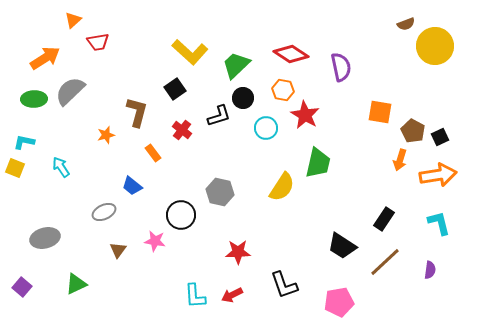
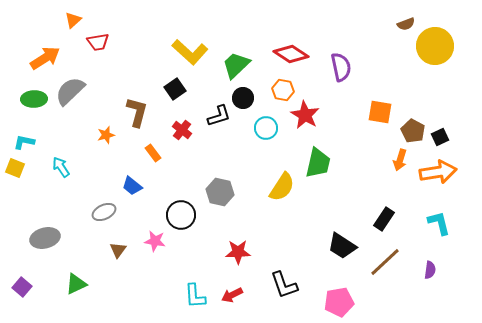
orange arrow at (438, 175): moved 3 px up
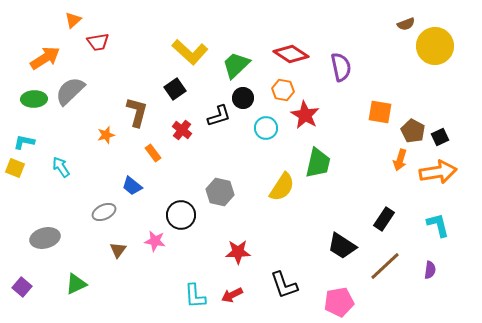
cyan L-shape at (439, 223): moved 1 px left, 2 px down
brown line at (385, 262): moved 4 px down
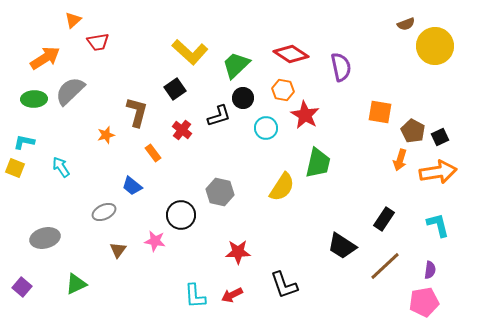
pink pentagon at (339, 302): moved 85 px right
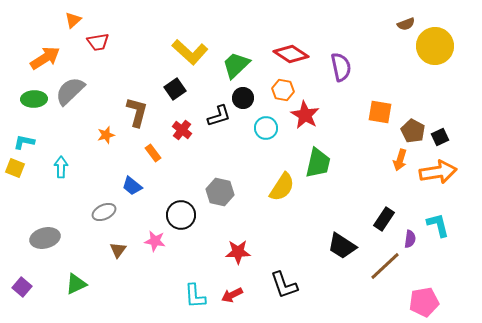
cyan arrow at (61, 167): rotated 35 degrees clockwise
purple semicircle at (430, 270): moved 20 px left, 31 px up
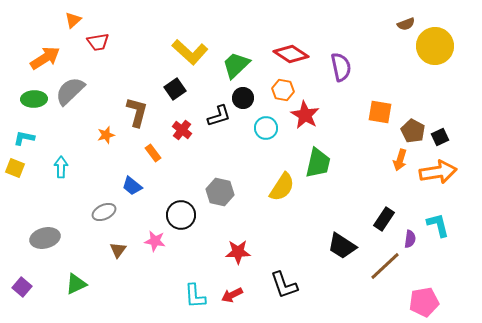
cyan L-shape at (24, 142): moved 4 px up
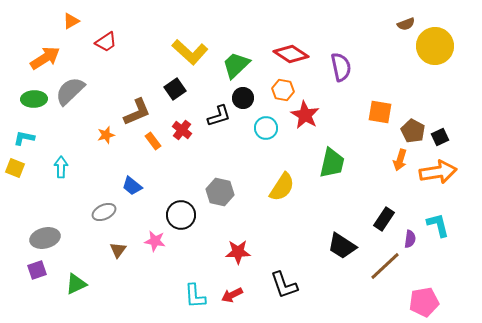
orange triangle at (73, 20): moved 2 px left, 1 px down; rotated 12 degrees clockwise
red trapezoid at (98, 42): moved 8 px right; rotated 25 degrees counterclockwise
brown L-shape at (137, 112): rotated 52 degrees clockwise
orange rectangle at (153, 153): moved 12 px up
green trapezoid at (318, 163): moved 14 px right
purple square at (22, 287): moved 15 px right, 17 px up; rotated 30 degrees clockwise
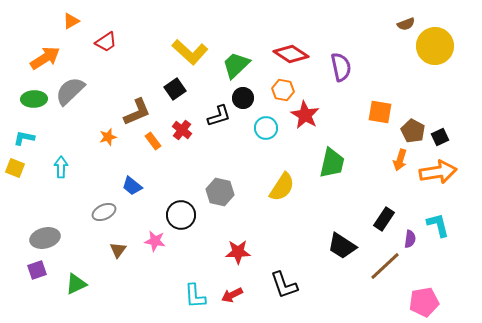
orange star at (106, 135): moved 2 px right, 2 px down
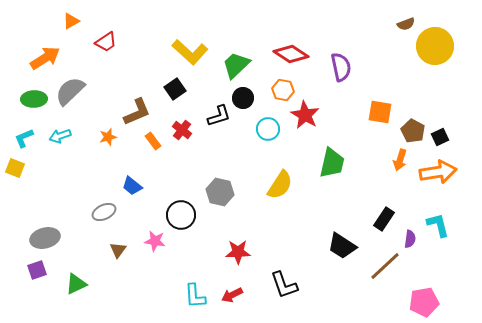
cyan circle at (266, 128): moved 2 px right, 1 px down
cyan L-shape at (24, 138): rotated 35 degrees counterclockwise
cyan arrow at (61, 167): moved 1 px left, 31 px up; rotated 110 degrees counterclockwise
yellow semicircle at (282, 187): moved 2 px left, 2 px up
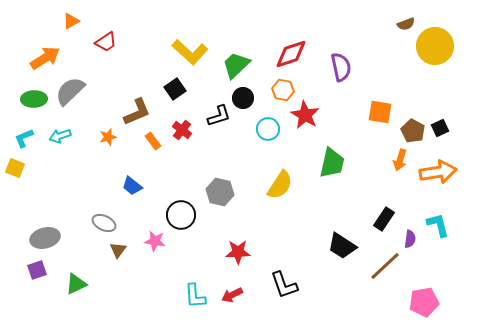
red diamond at (291, 54): rotated 52 degrees counterclockwise
black square at (440, 137): moved 9 px up
gray ellipse at (104, 212): moved 11 px down; rotated 50 degrees clockwise
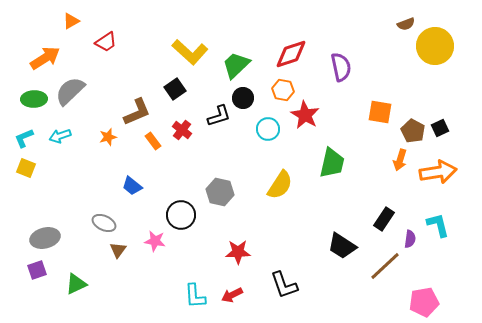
yellow square at (15, 168): moved 11 px right
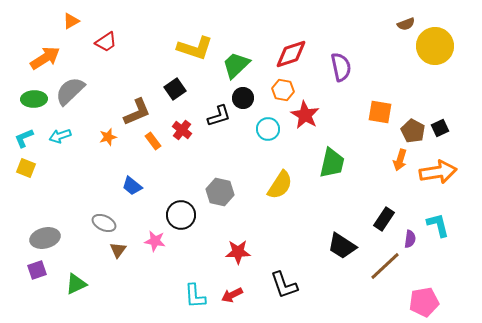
yellow L-shape at (190, 52): moved 5 px right, 4 px up; rotated 24 degrees counterclockwise
